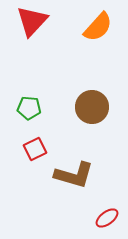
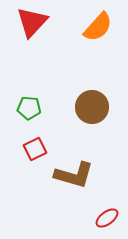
red triangle: moved 1 px down
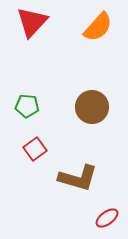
green pentagon: moved 2 px left, 2 px up
red square: rotated 10 degrees counterclockwise
brown L-shape: moved 4 px right, 3 px down
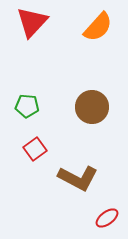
brown L-shape: rotated 12 degrees clockwise
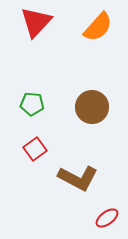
red triangle: moved 4 px right
green pentagon: moved 5 px right, 2 px up
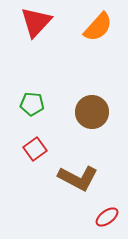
brown circle: moved 5 px down
red ellipse: moved 1 px up
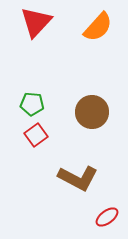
red square: moved 1 px right, 14 px up
